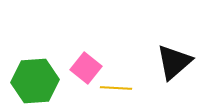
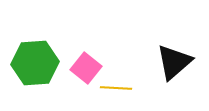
green hexagon: moved 18 px up
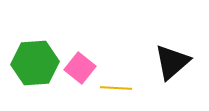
black triangle: moved 2 px left
pink square: moved 6 px left
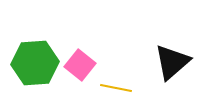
pink square: moved 3 px up
yellow line: rotated 8 degrees clockwise
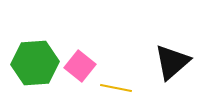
pink square: moved 1 px down
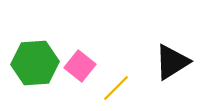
black triangle: rotated 9 degrees clockwise
yellow line: rotated 56 degrees counterclockwise
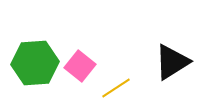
yellow line: rotated 12 degrees clockwise
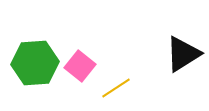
black triangle: moved 11 px right, 8 px up
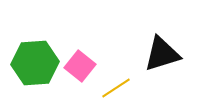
black triangle: moved 21 px left; rotated 15 degrees clockwise
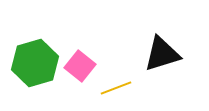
green hexagon: rotated 12 degrees counterclockwise
yellow line: rotated 12 degrees clockwise
